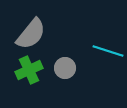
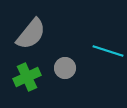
green cross: moved 2 px left, 7 px down
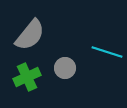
gray semicircle: moved 1 px left, 1 px down
cyan line: moved 1 px left, 1 px down
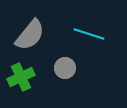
cyan line: moved 18 px left, 18 px up
green cross: moved 6 px left
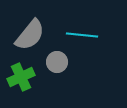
cyan line: moved 7 px left, 1 px down; rotated 12 degrees counterclockwise
gray circle: moved 8 px left, 6 px up
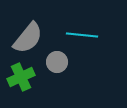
gray semicircle: moved 2 px left, 3 px down
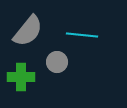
gray semicircle: moved 7 px up
green cross: rotated 24 degrees clockwise
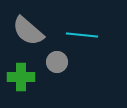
gray semicircle: rotated 92 degrees clockwise
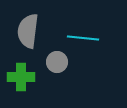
gray semicircle: rotated 56 degrees clockwise
cyan line: moved 1 px right, 3 px down
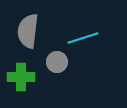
cyan line: rotated 24 degrees counterclockwise
